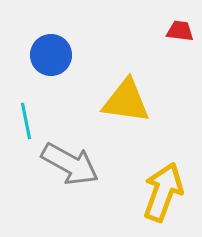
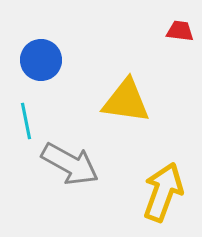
blue circle: moved 10 px left, 5 px down
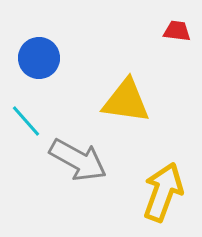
red trapezoid: moved 3 px left
blue circle: moved 2 px left, 2 px up
cyan line: rotated 30 degrees counterclockwise
gray arrow: moved 8 px right, 4 px up
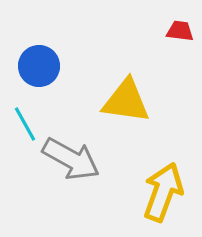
red trapezoid: moved 3 px right
blue circle: moved 8 px down
cyan line: moved 1 px left, 3 px down; rotated 12 degrees clockwise
gray arrow: moved 7 px left, 1 px up
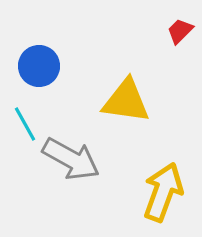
red trapezoid: rotated 52 degrees counterclockwise
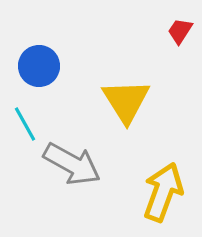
red trapezoid: rotated 12 degrees counterclockwise
yellow triangle: rotated 50 degrees clockwise
gray arrow: moved 1 px right, 5 px down
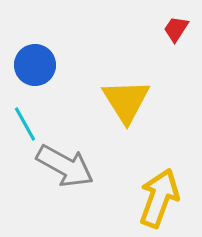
red trapezoid: moved 4 px left, 2 px up
blue circle: moved 4 px left, 1 px up
gray arrow: moved 7 px left, 2 px down
yellow arrow: moved 4 px left, 6 px down
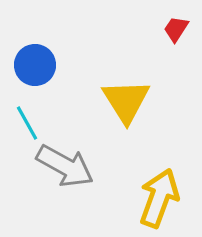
cyan line: moved 2 px right, 1 px up
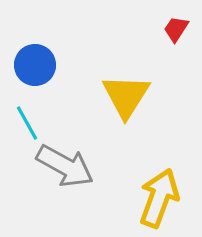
yellow triangle: moved 5 px up; rotated 4 degrees clockwise
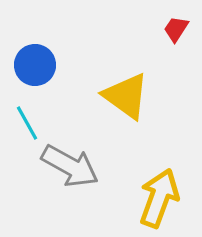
yellow triangle: rotated 26 degrees counterclockwise
gray arrow: moved 5 px right
